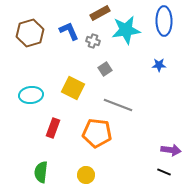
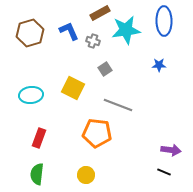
red rectangle: moved 14 px left, 10 px down
green semicircle: moved 4 px left, 2 px down
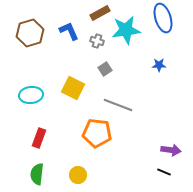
blue ellipse: moved 1 px left, 3 px up; rotated 16 degrees counterclockwise
gray cross: moved 4 px right
yellow circle: moved 8 px left
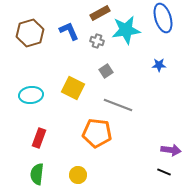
gray square: moved 1 px right, 2 px down
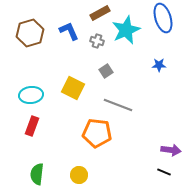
cyan star: rotated 16 degrees counterclockwise
red rectangle: moved 7 px left, 12 px up
yellow circle: moved 1 px right
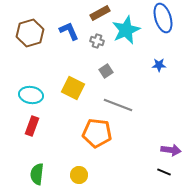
cyan ellipse: rotated 15 degrees clockwise
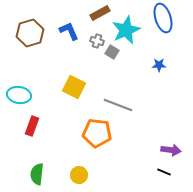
gray square: moved 6 px right, 19 px up; rotated 24 degrees counterclockwise
yellow square: moved 1 px right, 1 px up
cyan ellipse: moved 12 px left
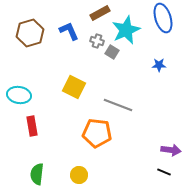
red rectangle: rotated 30 degrees counterclockwise
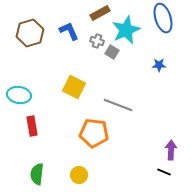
orange pentagon: moved 3 px left
purple arrow: rotated 96 degrees counterclockwise
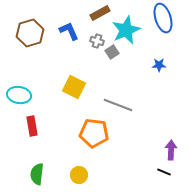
gray square: rotated 24 degrees clockwise
